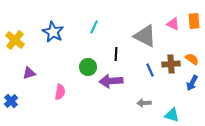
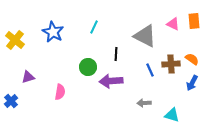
purple triangle: moved 1 px left, 4 px down
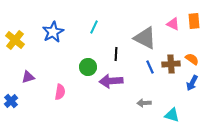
blue star: rotated 15 degrees clockwise
gray triangle: moved 2 px down
blue line: moved 3 px up
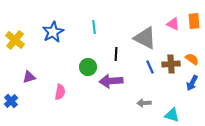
cyan line: rotated 32 degrees counterclockwise
purple triangle: moved 1 px right
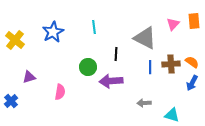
pink triangle: rotated 48 degrees clockwise
orange semicircle: moved 3 px down
blue line: rotated 24 degrees clockwise
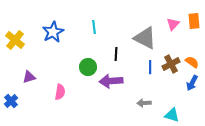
brown cross: rotated 24 degrees counterclockwise
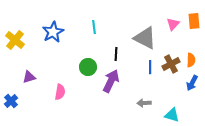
orange semicircle: moved 1 px left, 2 px up; rotated 56 degrees clockwise
purple arrow: rotated 120 degrees clockwise
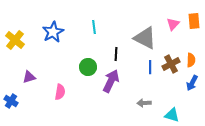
blue cross: rotated 16 degrees counterclockwise
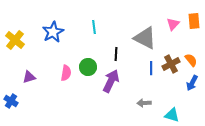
orange semicircle: rotated 40 degrees counterclockwise
blue line: moved 1 px right, 1 px down
pink semicircle: moved 6 px right, 19 px up
